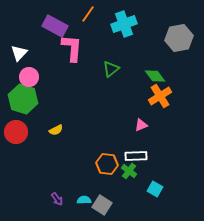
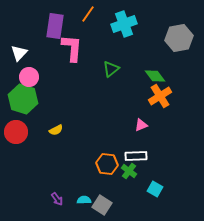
purple rectangle: rotated 70 degrees clockwise
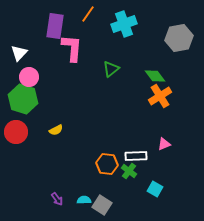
pink triangle: moved 23 px right, 19 px down
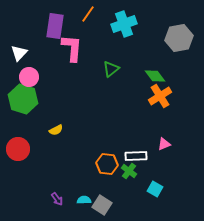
red circle: moved 2 px right, 17 px down
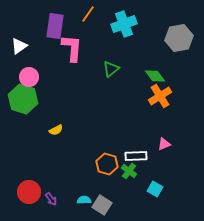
white triangle: moved 7 px up; rotated 12 degrees clockwise
red circle: moved 11 px right, 43 px down
orange hexagon: rotated 10 degrees clockwise
purple arrow: moved 6 px left
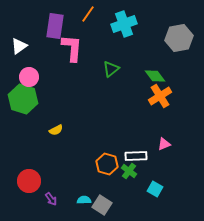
red circle: moved 11 px up
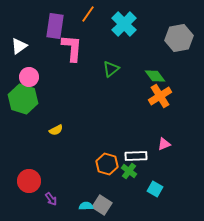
cyan cross: rotated 25 degrees counterclockwise
cyan semicircle: moved 2 px right, 6 px down
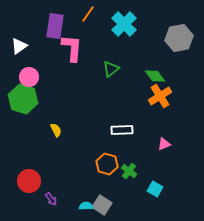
yellow semicircle: rotated 88 degrees counterclockwise
white rectangle: moved 14 px left, 26 px up
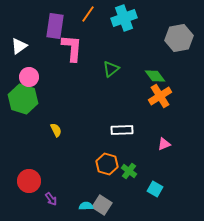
cyan cross: moved 6 px up; rotated 25 degrees clockwise
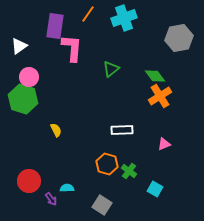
cyan semicircle: moved 19 px left, 18 px up
